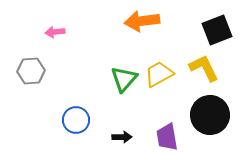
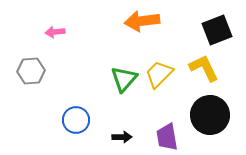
yellow trapezoid: rotated 16 degrees counterclockwise
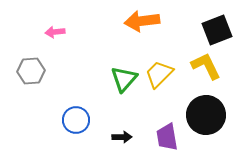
yellow L-shape: moved 2 px right, 2 px up
black circle: moved 4 px left
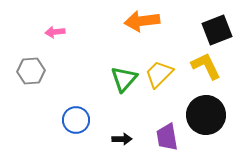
black arrow: moved 2 px down
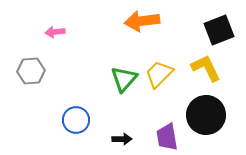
black square: moved 2 px right
yellow L-shape: moved 2 px down
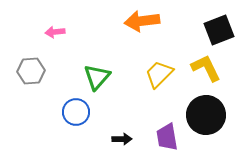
green triangle: moved 27 px left, 2 px up
blue circle: moved 8 px up
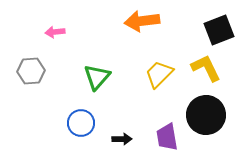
blue circle: moved 5 px right, 11 px down
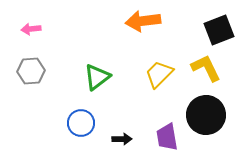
orange arrow: moved 1 px right
pink arrow: moved 24 px left, 3 px up
green triangle: rotated 12 degrees clockwise
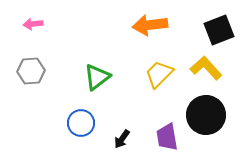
orange arrow: moved 7 px right, 4 px down
pink arrow: moved 2 px right, 5 px up
yellow L-shape: rotated 16 degrees counterclockwise
black arrow: rotated 126 degrees clockwise
